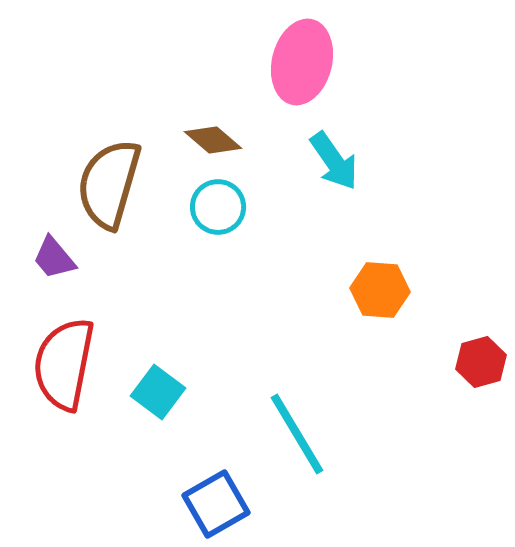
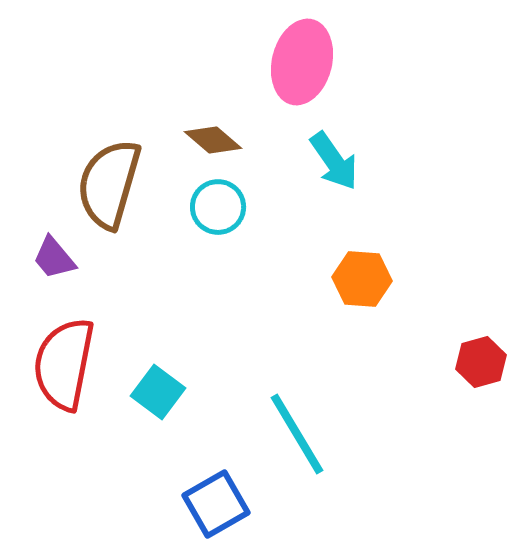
orange hexagon: moved 18 px left, 11 px up
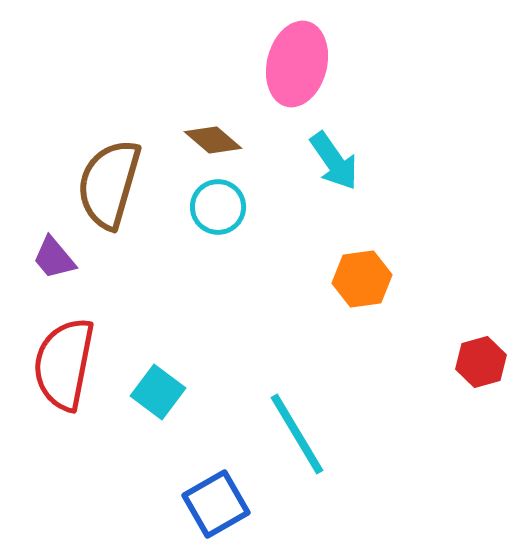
pink ellipse: moved 5 px left, 2 px down
orange hexagon: rotated 12 degrees counterclockwise
